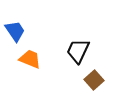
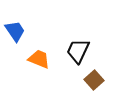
orange trapezoid: moved 9 px right
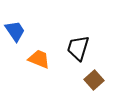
black trapezoid: moved 3 px up; rotated 8 degrees counterclockwise
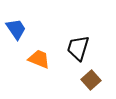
blue trapezoid: moved 1 px right, 2 px up
brown square: moved 3 px left
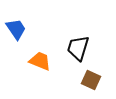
orange trapezoid: moved 1 px right, 2 px down
brown square: rotated 24 degrees counterclockwise
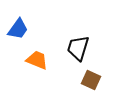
blue trapezoid: moved 2 px right; rotated 70 degrees clockwise
orange trapezoid: moved 3 px left, 1 px up
